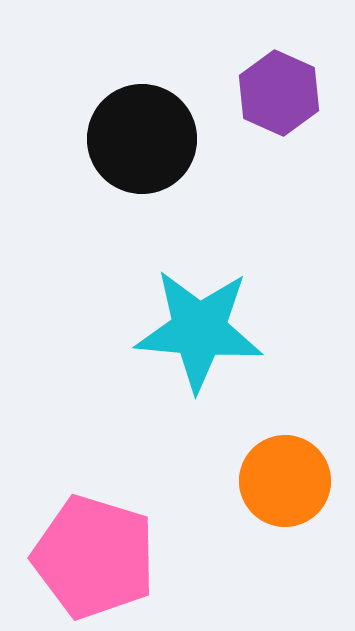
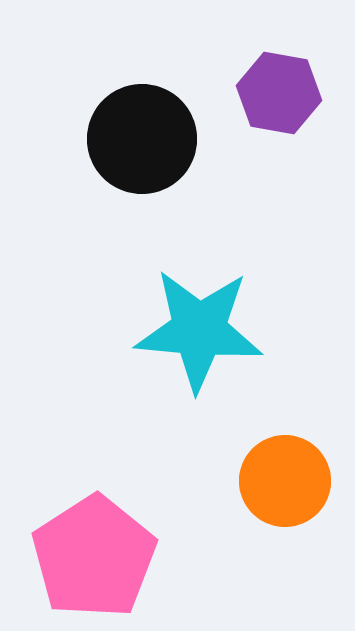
purple hexagon: rotated 14 degrees counterclockwise
pink pentagon: rotated 22 degrees clockwise
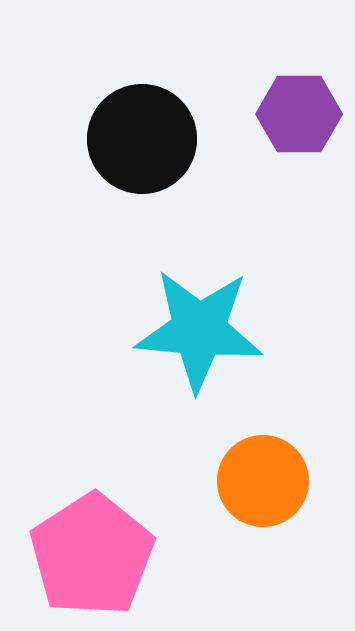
purple hexagon: moved 20 px right, 21 px down; rotated 10 degrees counterclockwise
orange circle: moved 22 px left
pink pentagon: moved 2 px left, 2 px up
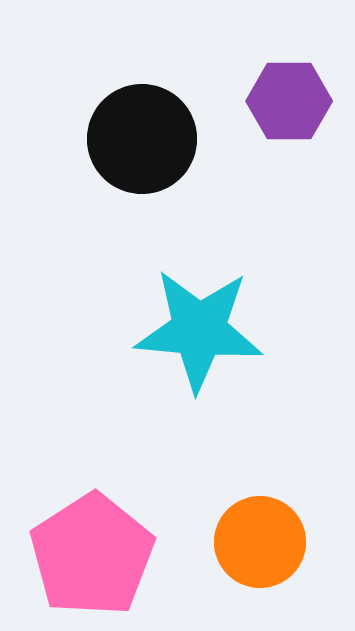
purple hexagon: moved 10 px left, 13 px up
orange circle: moved 3 px left, 61 px down
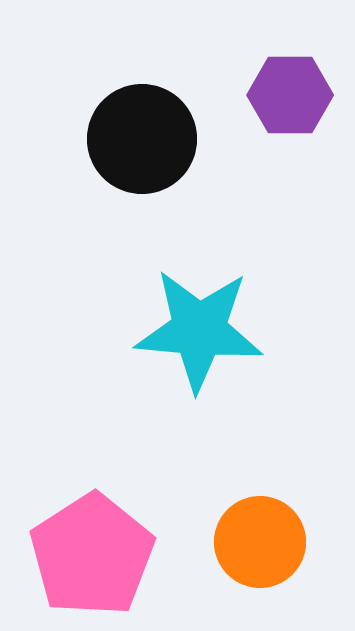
purple hexagon: moved 1 px right, 6 px up
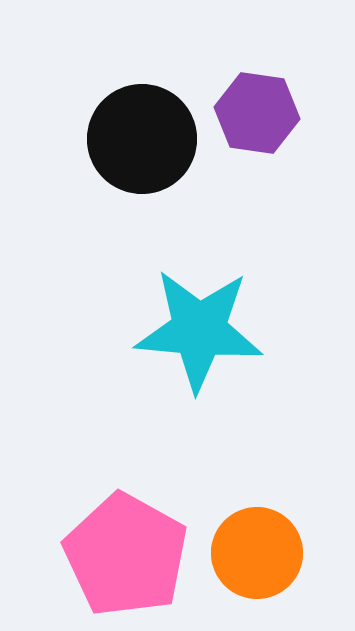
purple hexagon: moved 33 px left, 18 px down; rotated 8 degrees clockwise
orange circle: moved 3 px left, 11 px down
pink pentagon: moved 34 px right; rotated 10 degrees counterclockwise
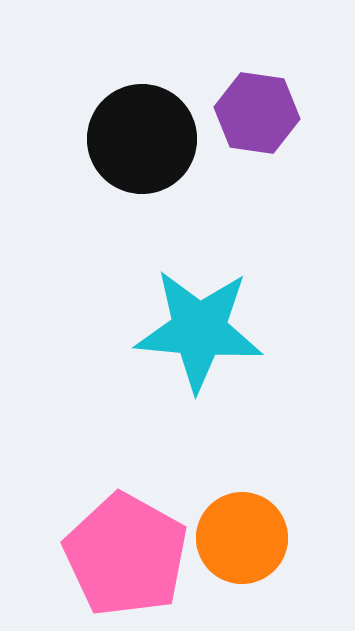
orange circle: moved 15 px left, 15 px up
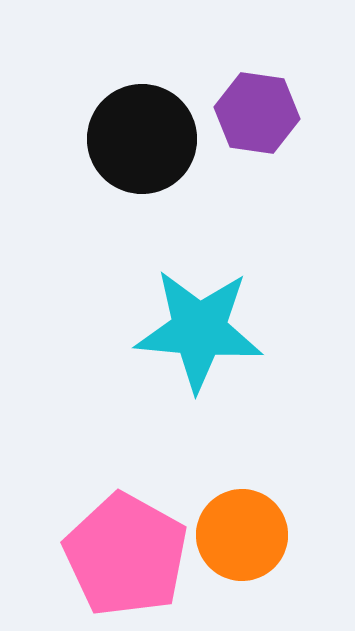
orange circle: moved 3 px up
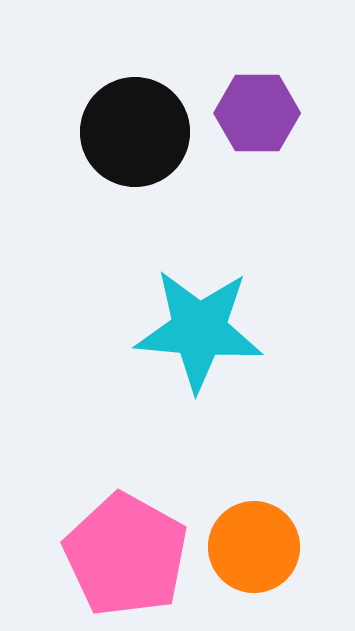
purple hexagon: rotated 8 degrees counterclockwise
black circle: moved 7 px left, 7 px up
orange circle: moved 12 px right, 12 px down
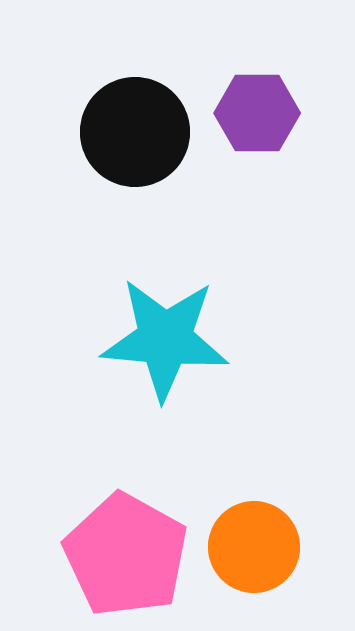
cyan star: moved 34 px left, 9 px down
